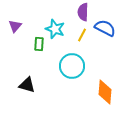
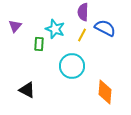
black triangle: moved 5 px down; rotated 12 degrees clockwise
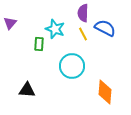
purple semicircle: moved 1 px down
purple triangle: moved 5 px left, 3 px up
yellow line: moved 1 px right, 1 px up; rotated 56 degrees counterclockwise
black triangle: rotated 24 degrees counterclockwise
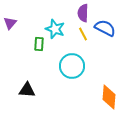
orange diamond: moved 4 px right, 5 px down
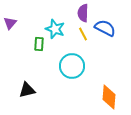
black triangle: rotated 18 degrees counterclockwise
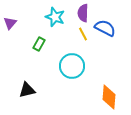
cyan star: moved 12 px up
green rectangle: rotated 24 degrees clockwise
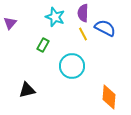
green rectangle: moved 4 px right, 1 px down
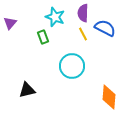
green rectangle: moved 8 px up; rotated 48 degrees counterclockwise
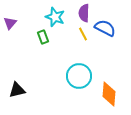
purple semicircle: moved 1 px right
cyan circle: moved 7 px right, 10 px down
black triangle: moved 10 px left
orange diamond: moved 3 px up
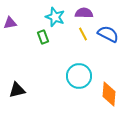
purple semicircle: rotated 90 degrees clockwise
purple triangle: rotated 40 degrees clockwise
blue semicircle: moved 3 px right, 6 px down
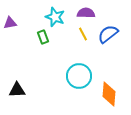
purple semicircle: moved 2 px right
blue semicircle: rotated 65 degrees counterclockwise
black triangle: rotated 12 degrees clockwise
